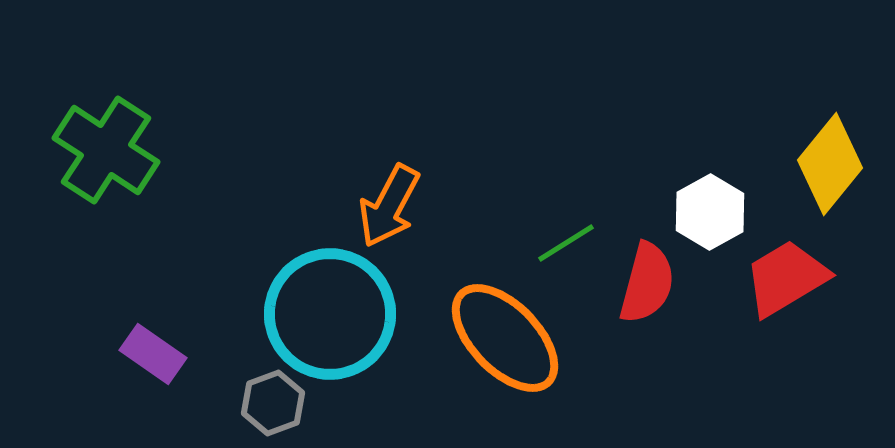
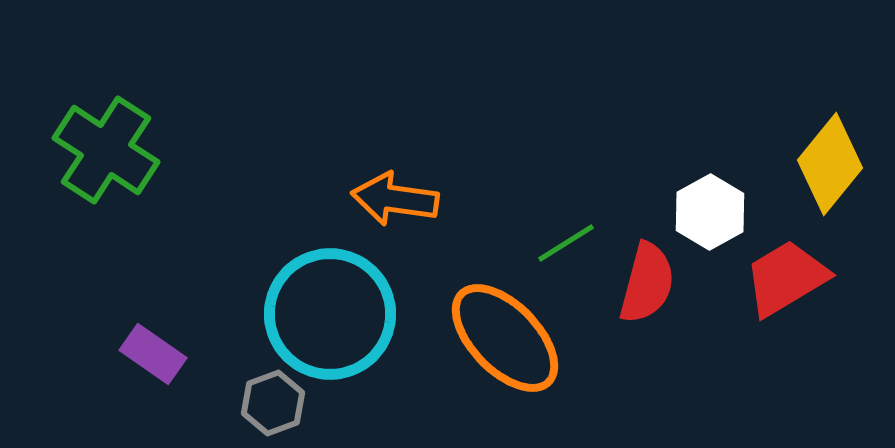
orange arrow: moved 6 px right, 7 px up; rotated 70 degrees clockwise
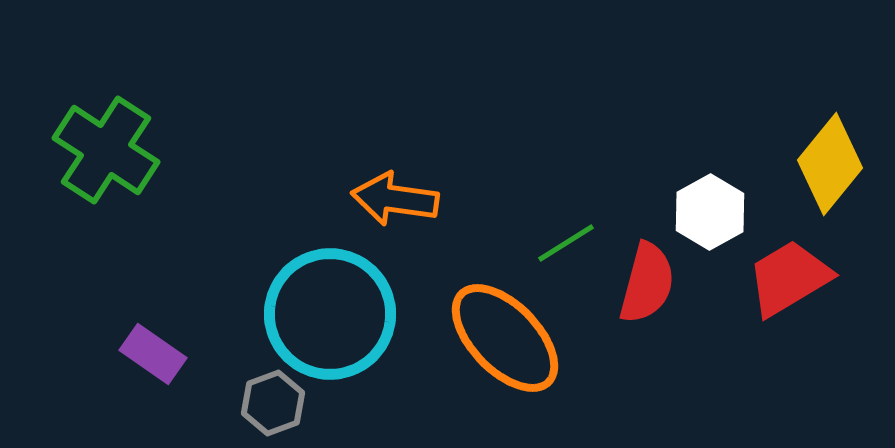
red trapezoid: moved 3 px right
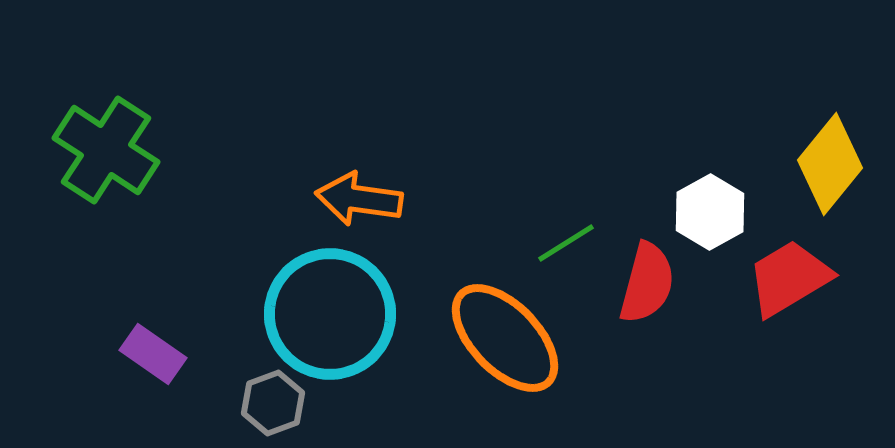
orange arrow: moved 36 px left
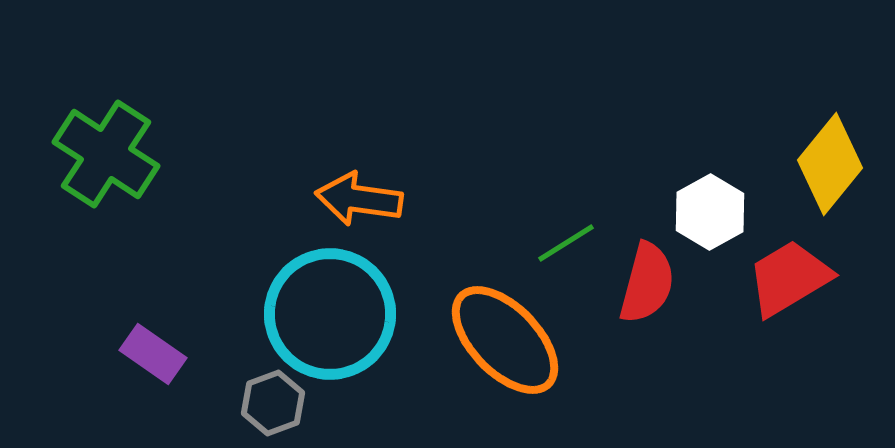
green cross: moved 4 px down
orange ellipse: moved 2 px down
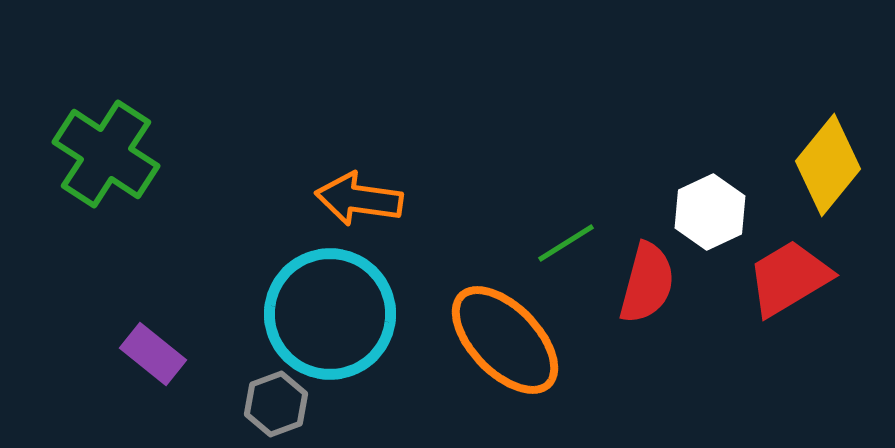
yellow diamond: moved 2 px left, 1 px down
white hexagon: rotated 4 degrees clockwise
purple rectangle: rotated 4 degrees clockwise
gray hexagon: moved 3 px right, 1 px down
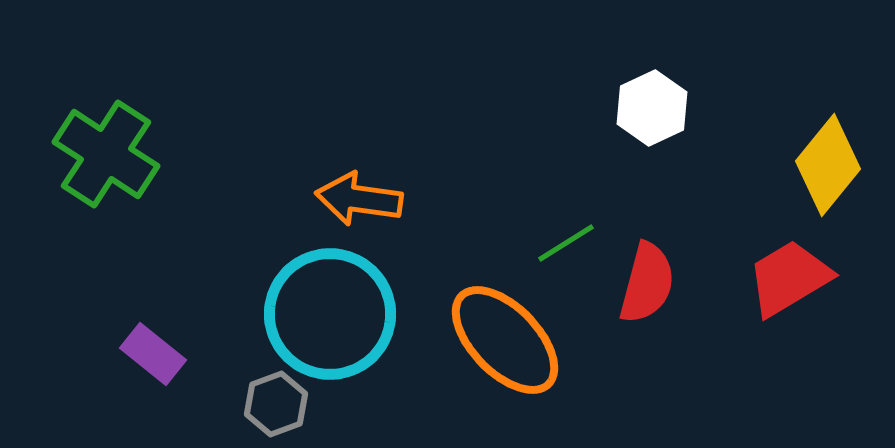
white hexagon: moved 58 px left, 104 px up
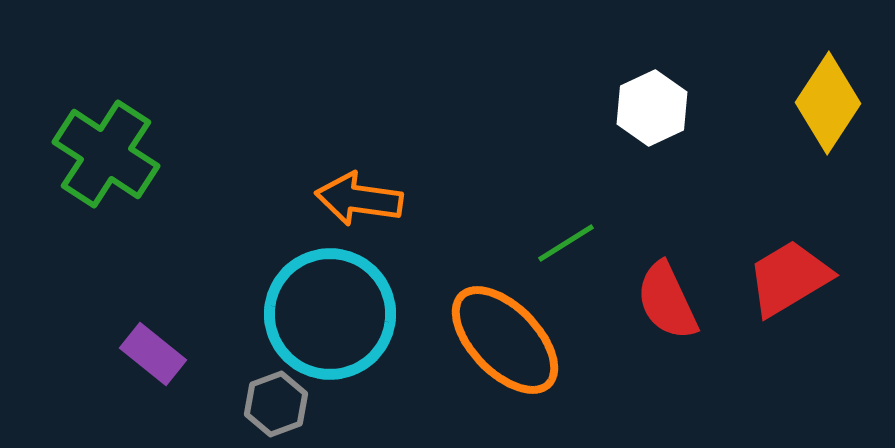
yellow diamond: moved 62 px up; rotated 6 degrees counterclockwise
red semicircle: moved 20 px right, 18 px down; rotated 140 degrees clockwise
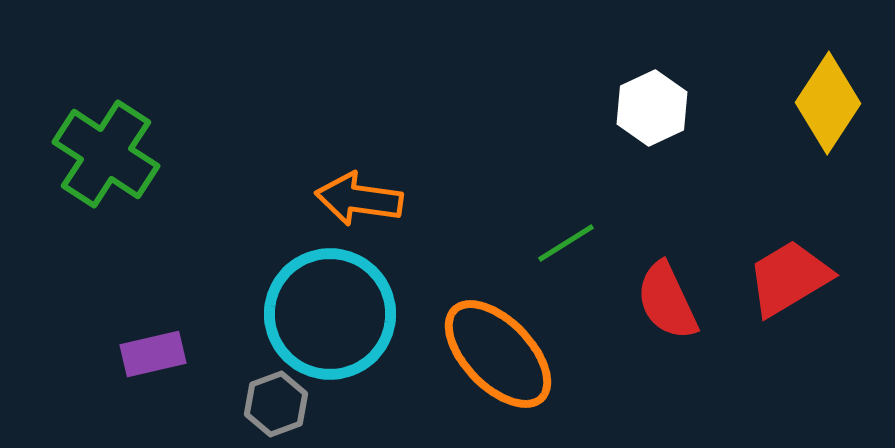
orange ellipse: moved 7 px left, 14 px down
purple rectangle: rotated 52 degrees counterclockwise
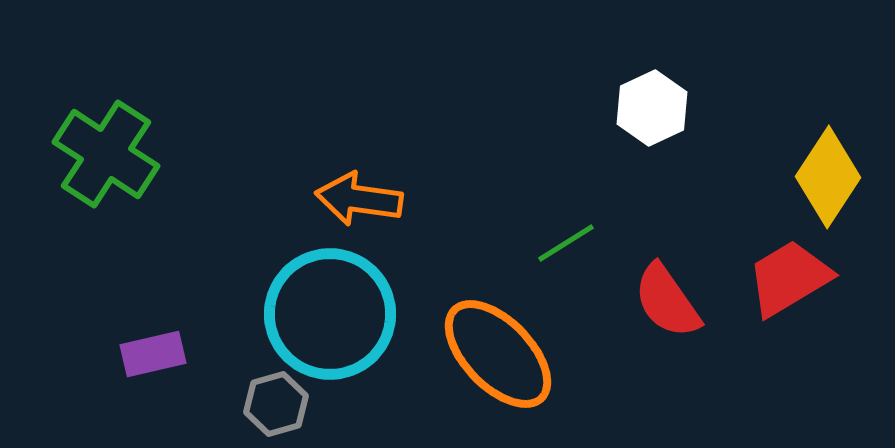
yellow diamond: moved 74 px down
red semicircle: rotated 10 degrees counterclockwise
gray hexagon: rotated 4 degrees clockwise
